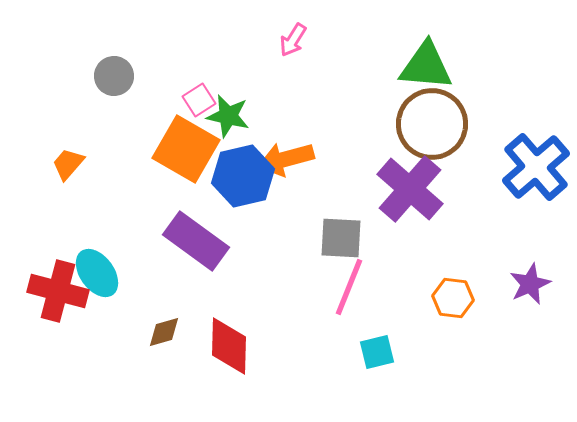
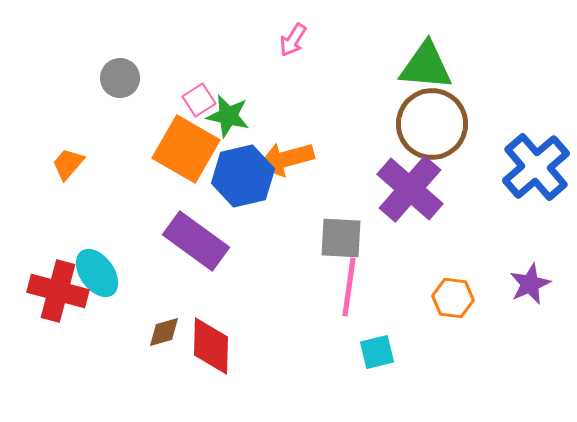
gray circle: moved 6 px right, 2 px down
pink line: rotated 14 degrees counterclockwise
red diamond: moved 18 px left
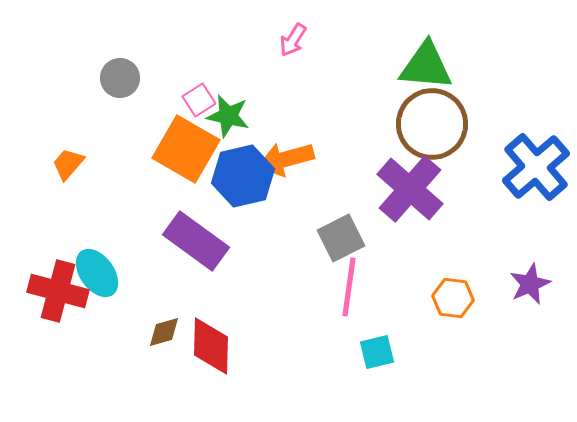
gray square: rotated 30 degrees counterclockwise
